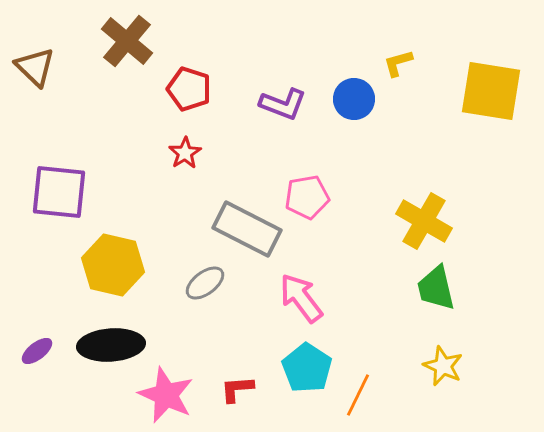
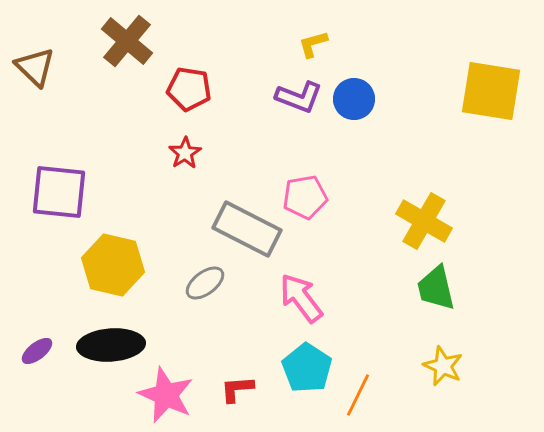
yellow L-shape: moved 85 px left, 19 px up
red pentagon: rotated 9 degrees counterclockwise
purple L-shape: moved 16 px right, 7 px up
pink pentagon: moved 2 px left
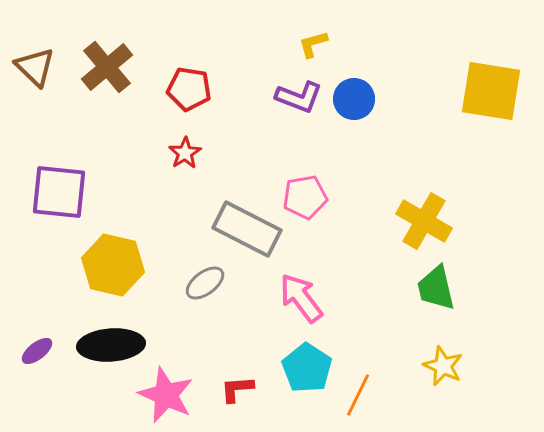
brown cross: moved 20 px left, 26 px down; rotated 10 degrees clockwise
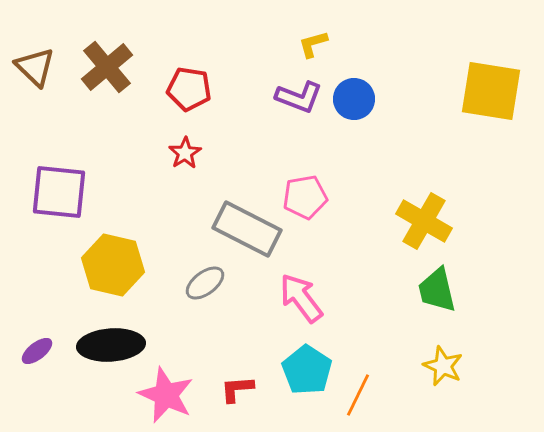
green trapezoid: moved 1 px right, 2 px down
cyan pentagon: moved 2 px down
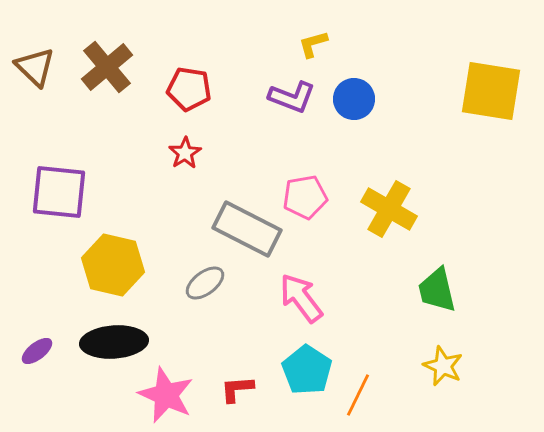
purple L-shape: moved 7 px left
yellow cross: moved 35 px left, 12 px up
black ellipse: moved 3 px right, 3 px up
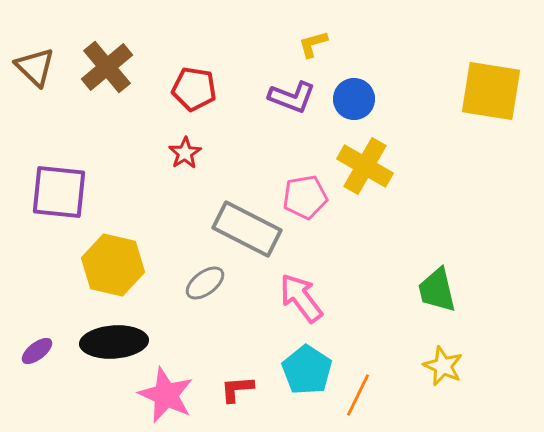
red pentagon: moved 5 px right
yellow cross: moved 24 px left, 43 px up
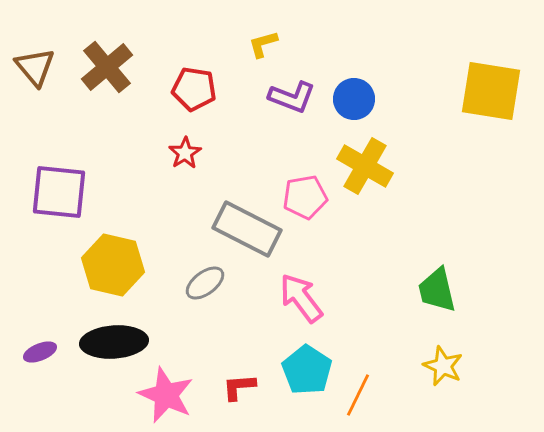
yellow L-shape: moved 50 px left
brown triangle: rotated 6 degrees clockwise
purple ellipse: moved 3 px right, 1 px down; rotated 16 degrees clockwise
red L-shape: moved 2 px right, 2 px up
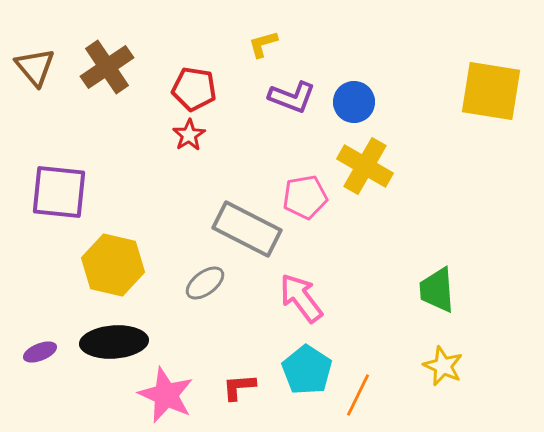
brown cross: rotated 6 degrees clockwise
blue circle: moved 3 px down
red star: moved 4 px right, 18 px up
green trapezoid: rotated 9 degrees clockwise
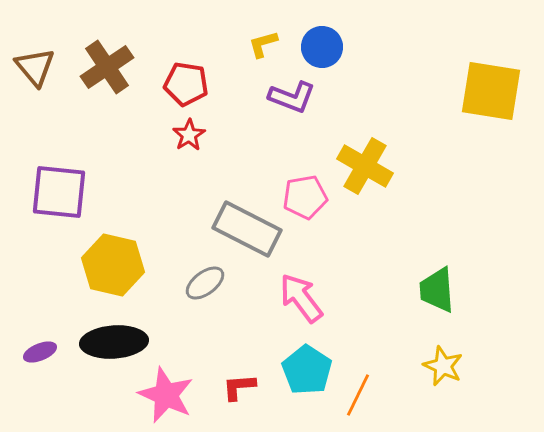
red pentagon: moved 8 px left, 5 px up
blue circle: moved 32 px left, 55 px up
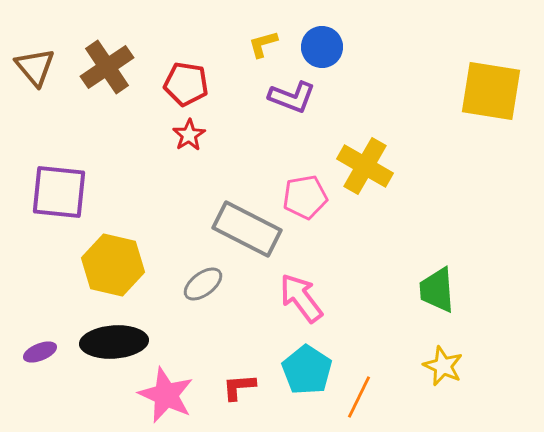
gray ellipse: moved 2 px left, 1 px down
orange line: moved 1 px right, 2 px down
